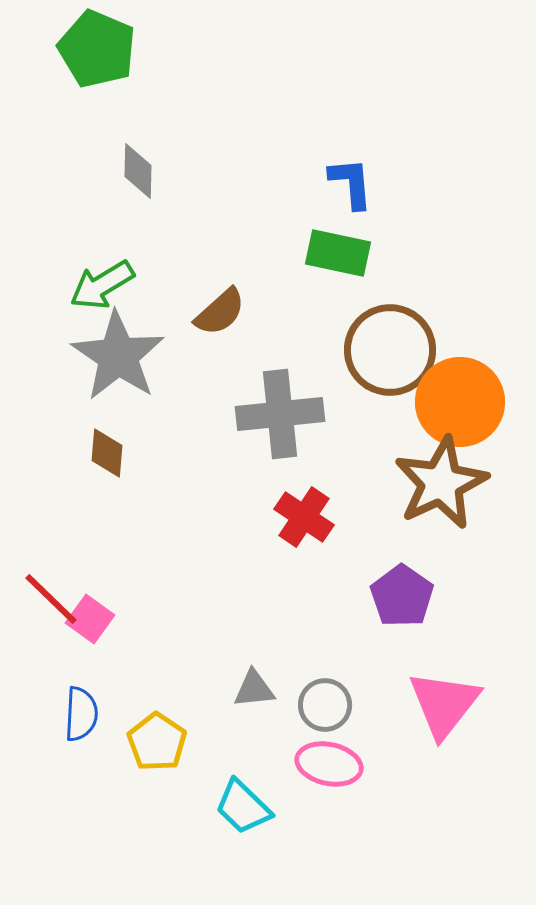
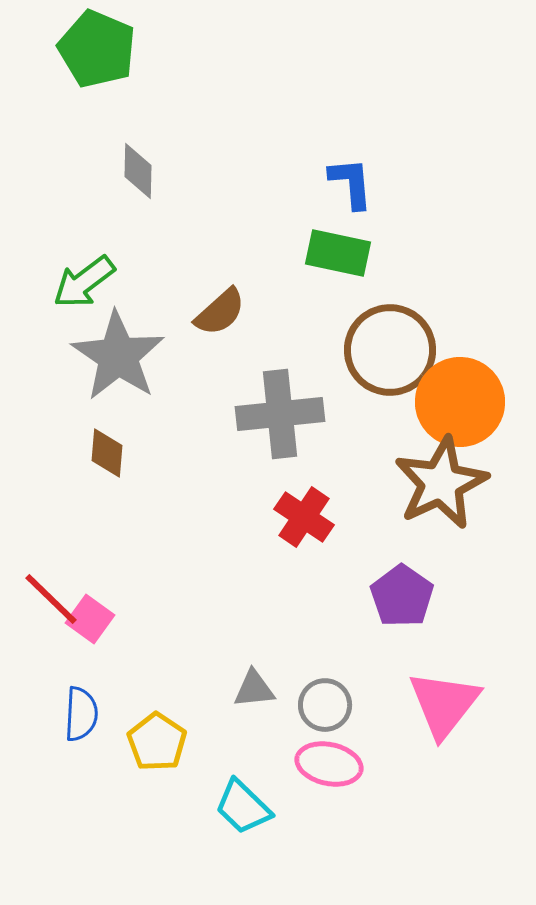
green arrow: moved 18 px left, 3 px up; rotated 6 degrees counterclockwise
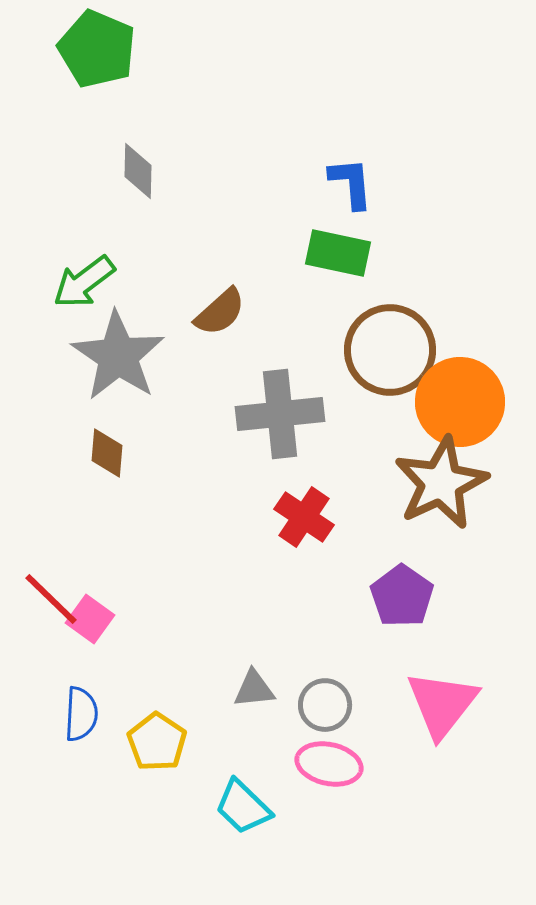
pink triangle: moved 2 px left
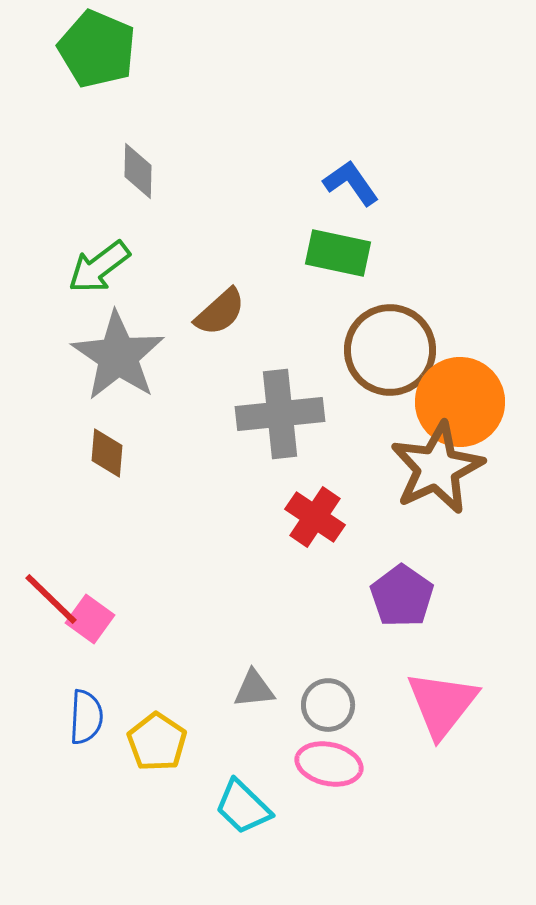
blue L-shape: rotated 30 degrees counterclockwise
green arrow: moved 15 px right, 15 px up
brown star: moved 4 px left, 15 px up
red cross: moved 11 px right
gray circle: moved 3 px right
blue semicircle: moved 5 px right, 3 px down
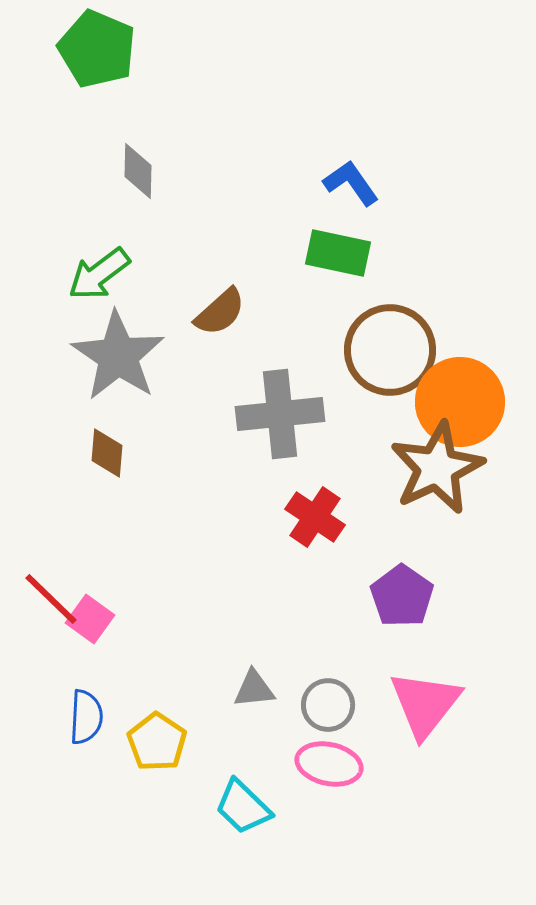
green arrow: moved 7 px down
pink triangle: moved 17 px left
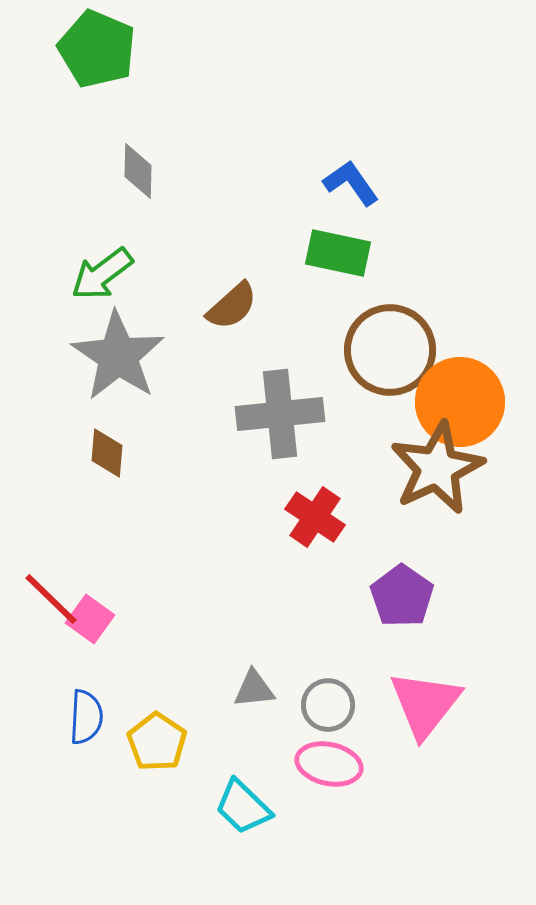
green arrow: moved 3 px right
brown semicircle: moved 12 px right, 6 px up
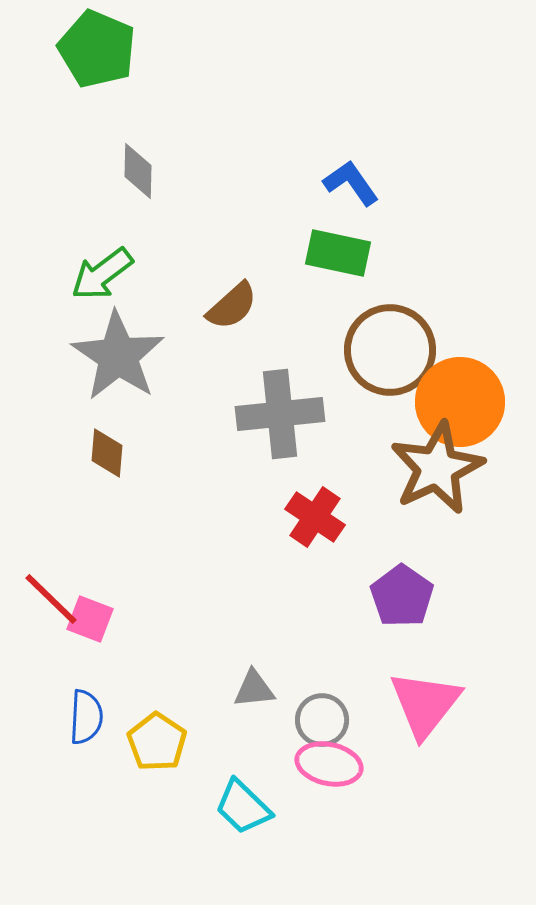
pink square: rotated 15 degrees counterclockwise
gray circle: moved 6 px left, 15 px down
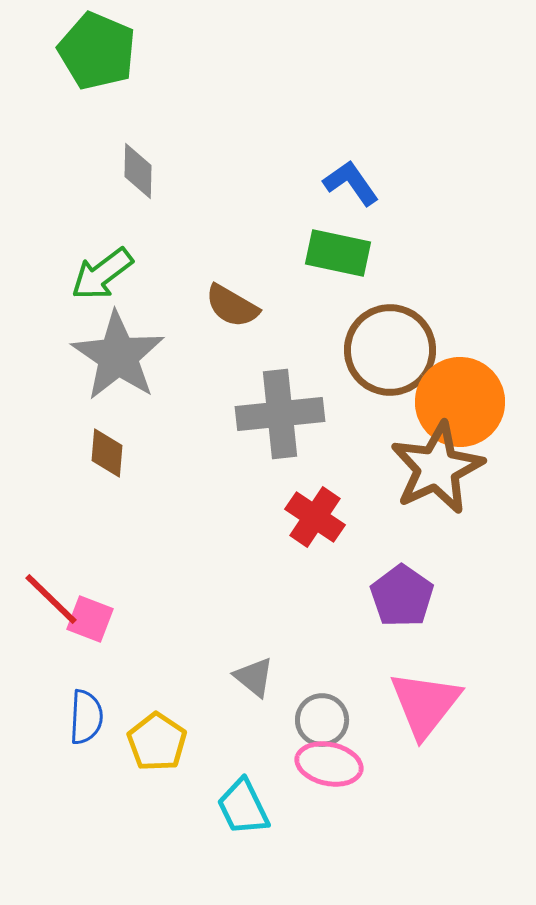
green pentagon: moved 2 px down
brown semicircle: rotated 72 degrees clockwise
gray triangle: moved 12 px up; rotated 45 degrees clockwise
cyan trapezoid: rotated 20 degrees clockwise
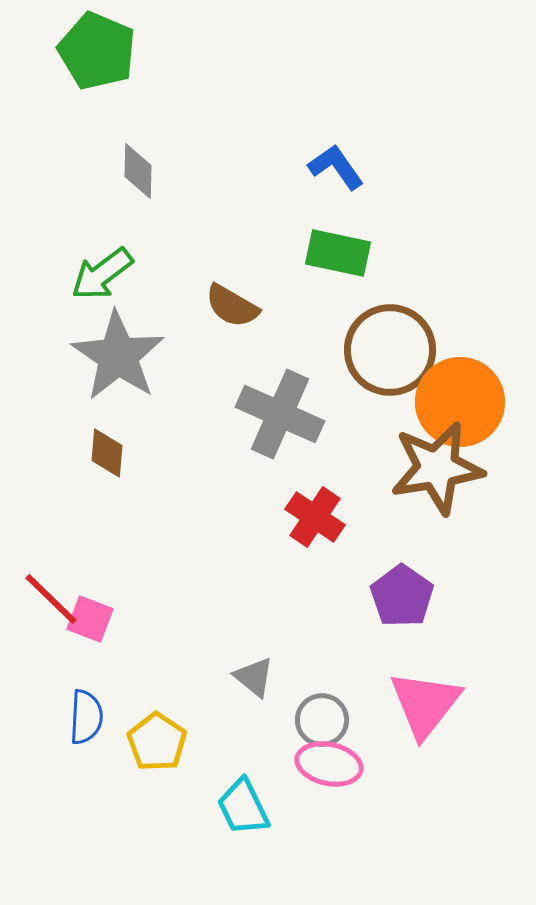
blue L-shape: moved 15 px left, 16 px up
gray cross: rotated 30 degrees clockwise
brown star: rotated 16 degrees clockwise
